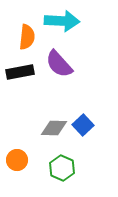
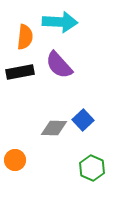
cyan arrow: moved 2 px left, 1 px down
orange semicircle: moved 2 px left
purple semicircle: moved 1 px down
blue square: moved 5 px up
orange circle: moved 2 px left
green hexagon: moved 30 px right
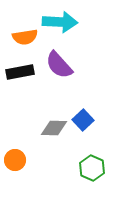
orange semicircle: rotated 75 degrees clockwise
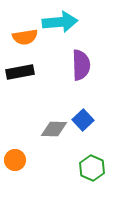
cyan arrow: rotated 8 degrees counterclockwise
purple semicircle: moved 22 px right; rotated 140 degrees counterclockwise
gray diamond: moved 1 px down
